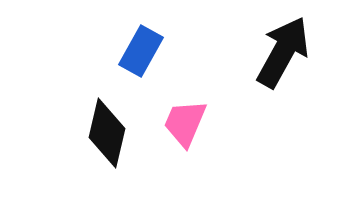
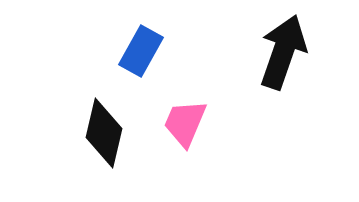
black arrow: rotated 10 degrees counterclockwise
black diamond: moved 3 px left
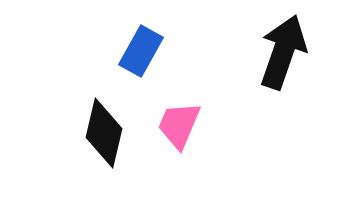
pink trapezoid: moved 6 px left, 2 px down
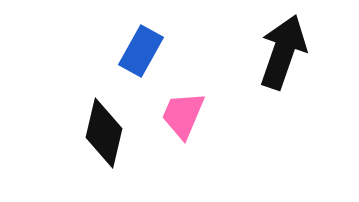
pink trapezoid: moved 4 px right, 10 px up
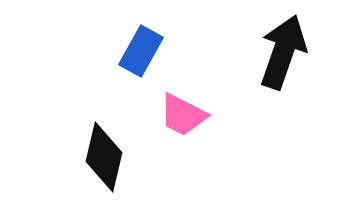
pink trapezoid: rotated 86 degrees counterclockwise
black diamond: moved 24 px down
